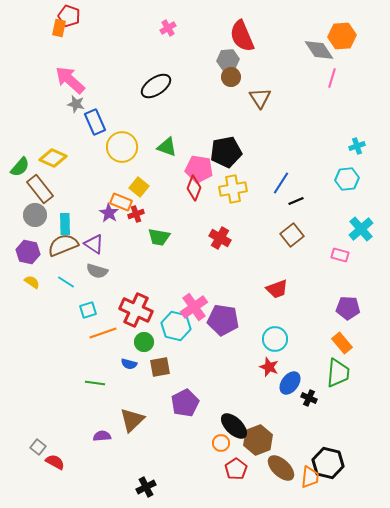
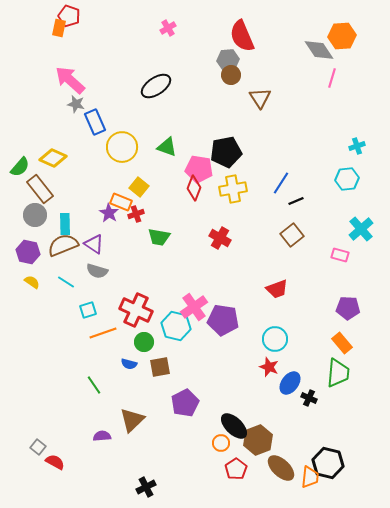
brown circle at (231, 77): moved 2 px up
green line at (95, 383): moved 1 px left, 2 px down; rotated 48 degrees clockwise
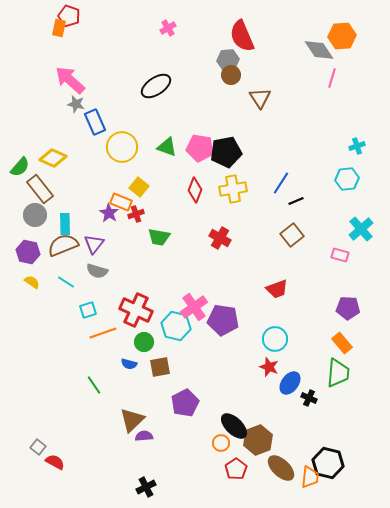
pink pentagon at (199, 169): moved 1 px right, 21 px up
red diamond at (194, 188): moved 1 px right, 2 px down
purple triangle at (94, 244): rotated 35 degrees clockwise
purple semicircle at (102, 436): moved 42 px right
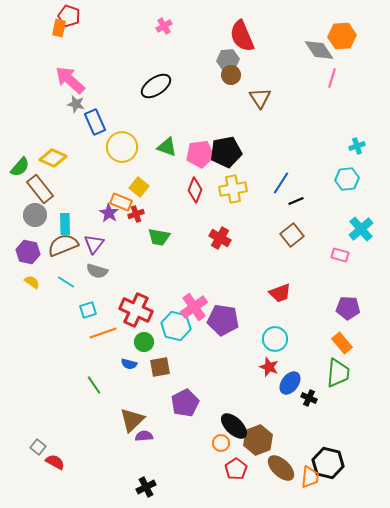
pink cross at (168, 28): moved 4 px left, 2 px up
pink pentagon at (200, 148): moved 6 px down; rotated 16 degrees counterclockwise
red trapezoid at (277, 289): moved 3 px right, 4 px down
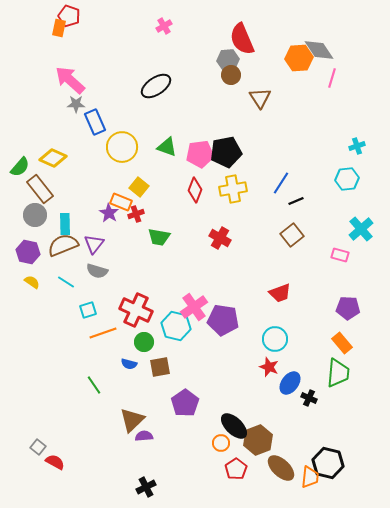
red semicircle at (242, 36): moved 3 px down
orange hexagon at (342, 36): moved 43 px left, 22 px down
gray star at (76, 104): rotated 12 degrees counterclockwise
purple pentagon at (185, 403): rotated 8 degrees counterclockwise
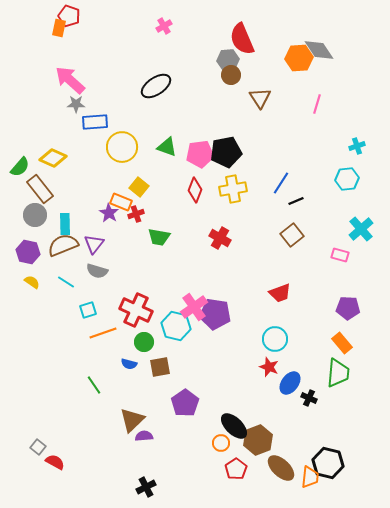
pink line at (332, 78): moved 15 px left, 26 px down
blue rectangle at (95, 122): rotated 70 degrees counterclockwise
purple pentagon at (223, 320): moved 8 px left, 6 px up
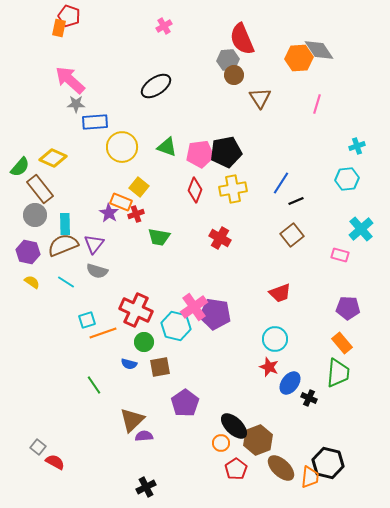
brown circle at (231, 75): moved 3 px right
cyan square at (88, 310): moved 1 px left, 10 px down
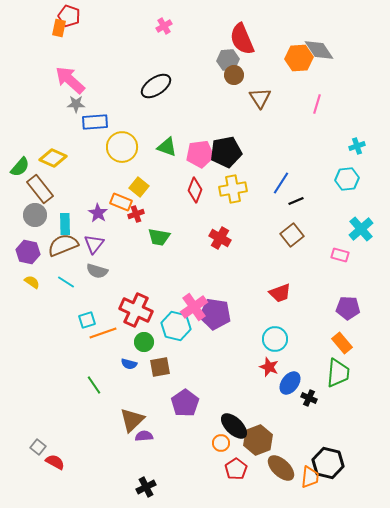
purple star at (109, 213): moved 11 px left
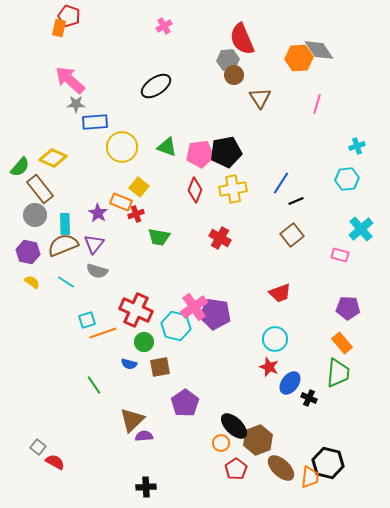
black cross at (146, 487): rotated 24 degrees clockwise
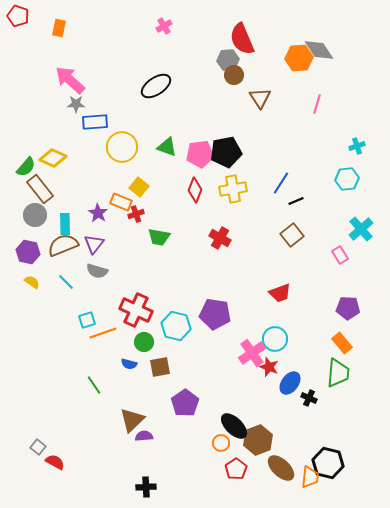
red pentagon at (69, 16): moved 51 px left
green semicircle at (20, 167): moved 6 px right
pink rectangle at (340, 255): rotated 42 degrees clockwise
cyan line at (66, 282): rotated 12 degrees clockwise
pink cross at (194, 307): moved 58 px right, 46 px down
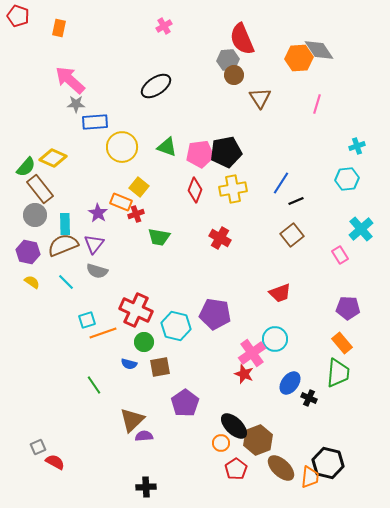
red star at (269, 367): moved 25 px left, 7 px down
gray square at (38, 447): rotated 28 degrees clockwise
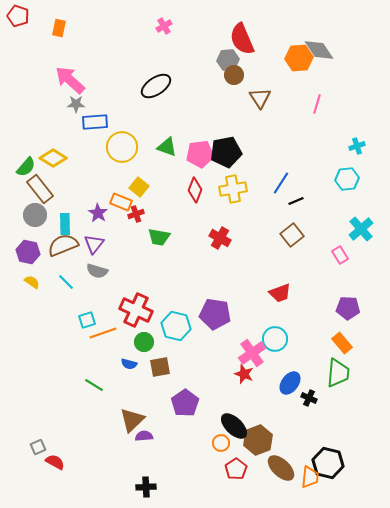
yellow diamond at (53, 158): rotated 8 degrees clockwise
green line at (94, 385): rotated 24 degrees counterclockwise
